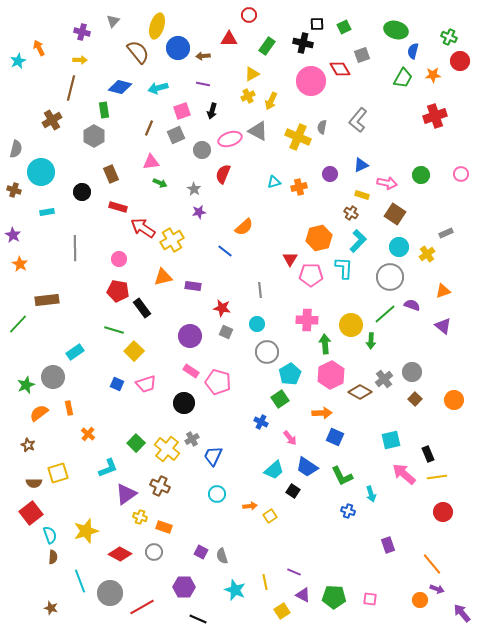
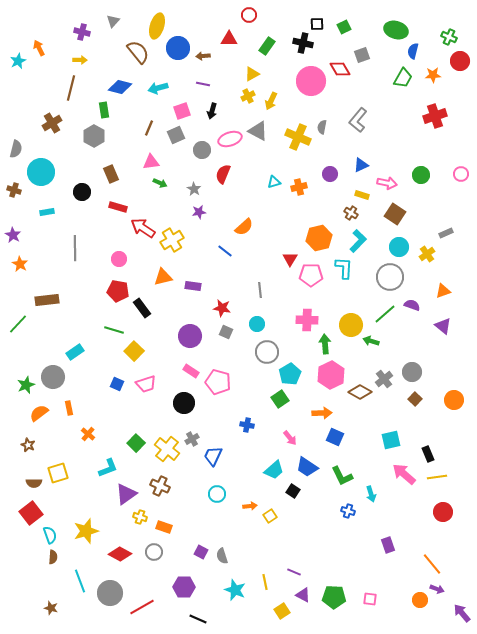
brown cross at (52, 120): moved 3 px down
green arrow at (371, 341): rotated 105 degrees clockwise
blue cross at (261, 422): moved 14 px left, 3 px down; rotated 16 degrees counterclockwise
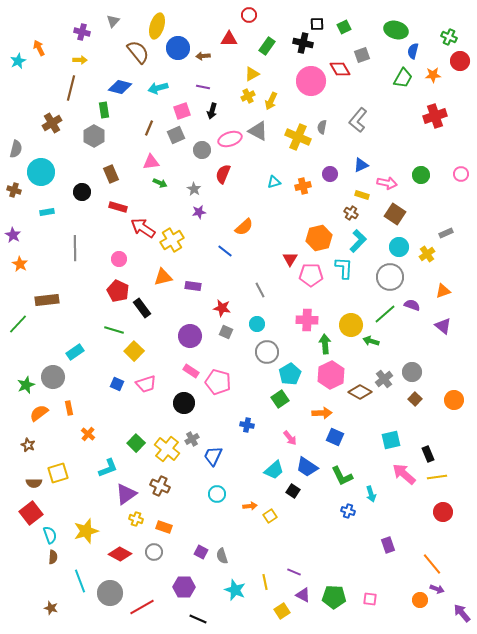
purple line at (203, 84): moved 3 px down
orange cross at (299, 187): moved 4 px right, 1 px up
gray line at (260, 290): rotated 21 degrees counterclockwise
red pentagon at (118, 291): rotated 15 degrees clockwise
yellow cross at (140, 517): moved 4 px left, 2 px down
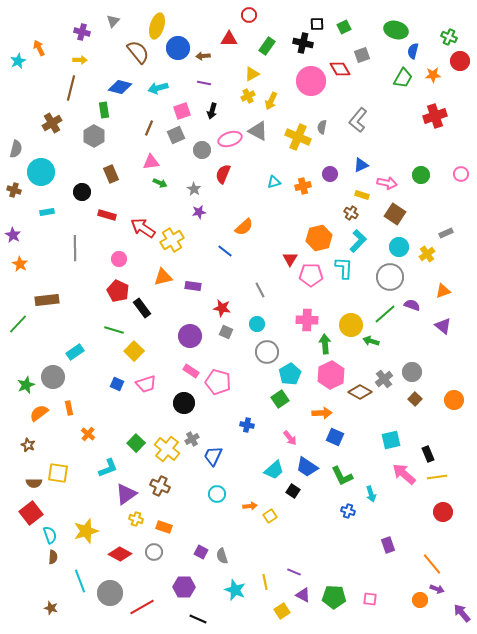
purple line at (203, 87): moved 1 px right, 4 px up
red rectangle at (118, 207): moved 11 px left, 8 px down
yellow square at (58, 473): rotated 25 degrees clockwise
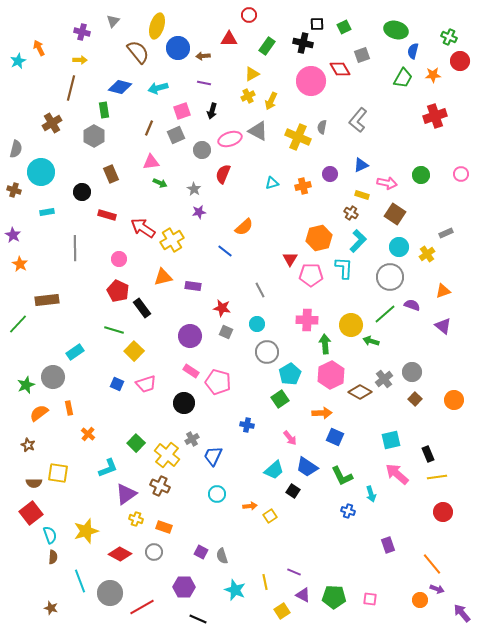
cyan triangle at (274, 182): moved 2 px left, 1 px down
yellow cross at (167, 449): moved 6 px down
pink arrow at (404, 474): moved 7 px left
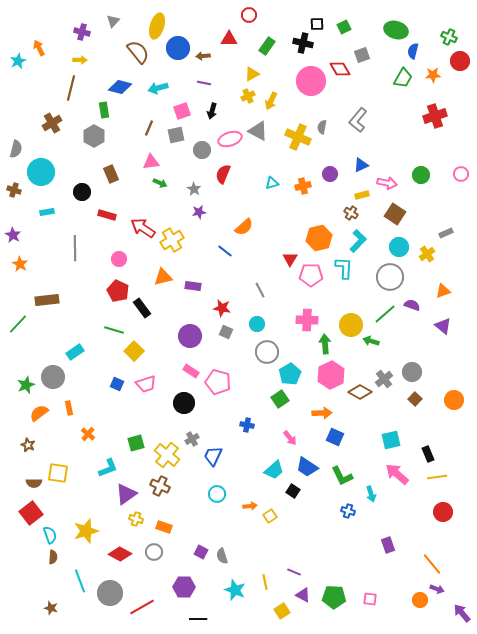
gray square at (176, 135): rotated 12 degrees clockwise
yellow rectangle at (362, 195): rotated 32 degrees counterclockwise
green square at (136, 443): rotated 30 degrees clockwise
black line at (198, 619): rotated 24 degrees counterclockwise
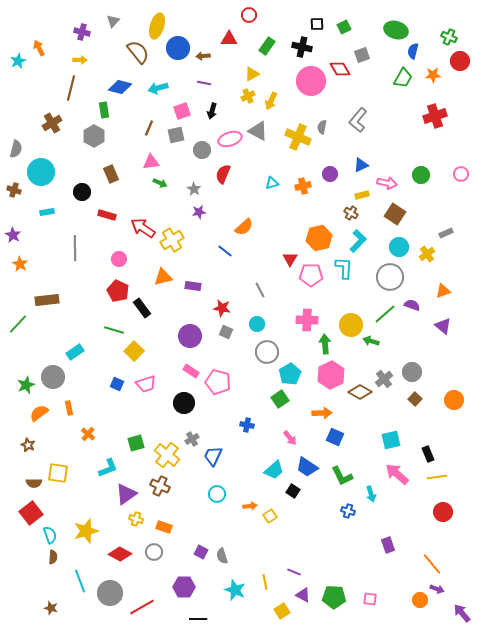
black cross at (303, 43): moved 1 px left, 4 px down
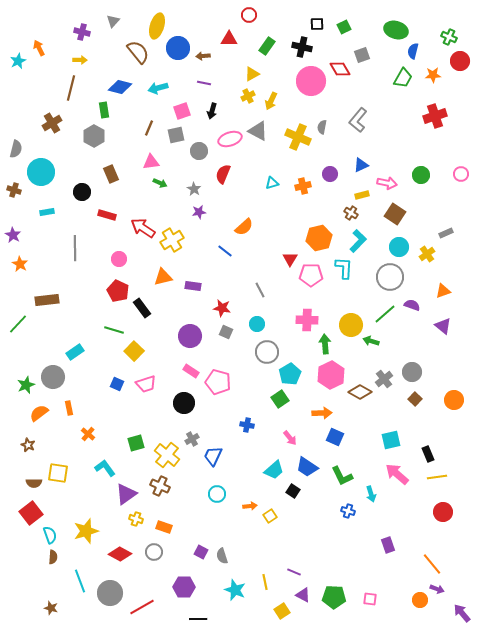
gray circle at (202, 150): moved 3 px left, 1 px down
cyan L-shape at (108, 468): moved 3 px left; rotated 105 degrees counterclockwise
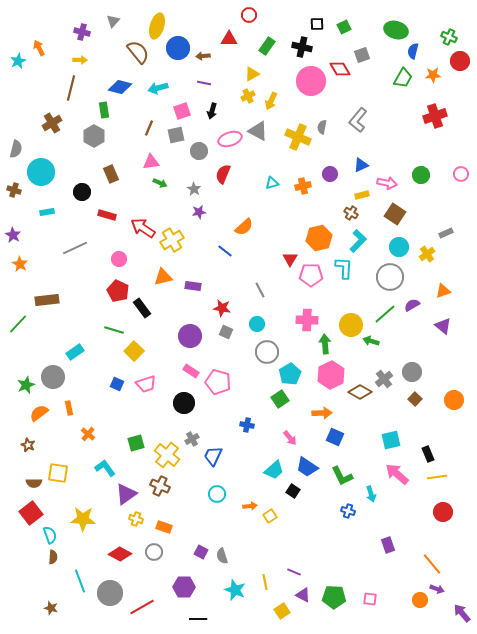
gray line at (75, 248): rotated 65 degrees clockwise
purple semicircle at (412, 305): rotated 49 degrees counterclockwise
yellow star at (86, 531): moved 3 px left, 12 px up; rotated 20 degrees clockwise
